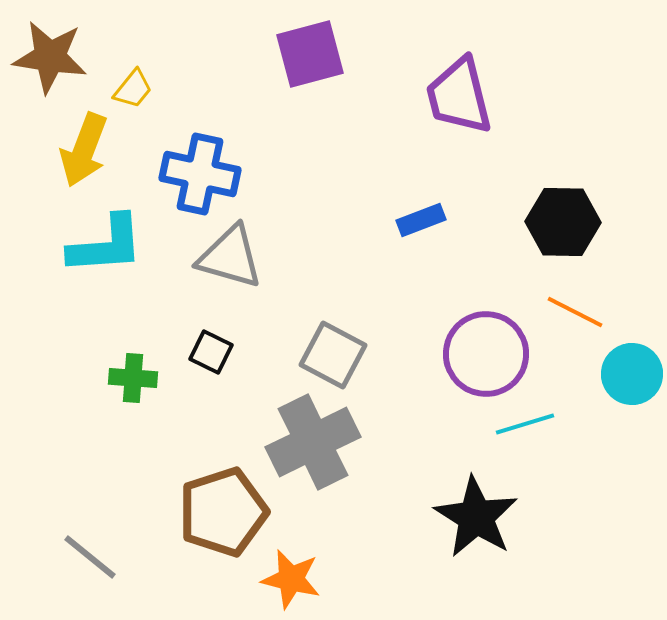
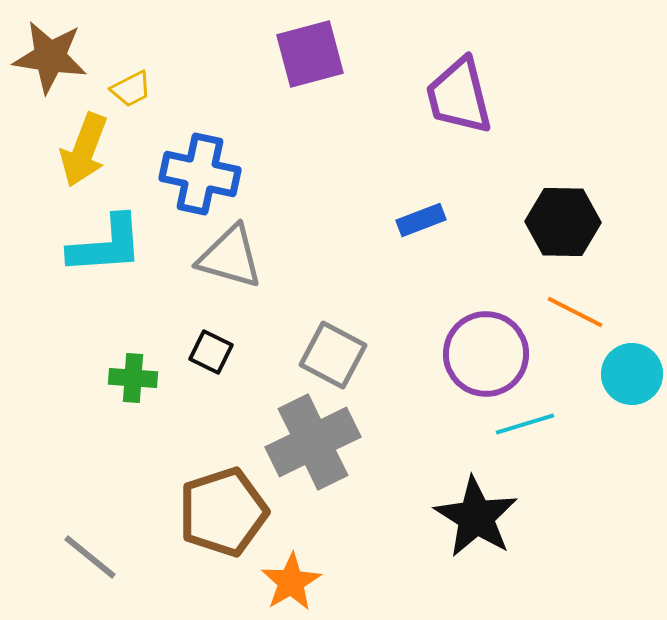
yellow trapezoid: moved 2 px left; rotated 24 degrees clockwise
orange star: moved 3 px down; rotated 28 degrees clockwise
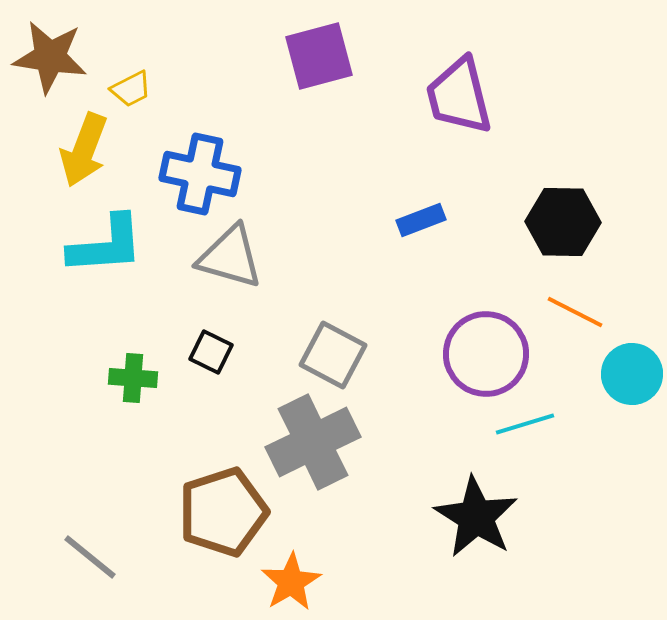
purple square: moved 9 px right, 2 px down
